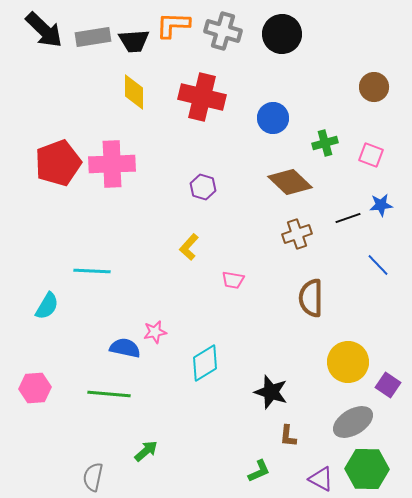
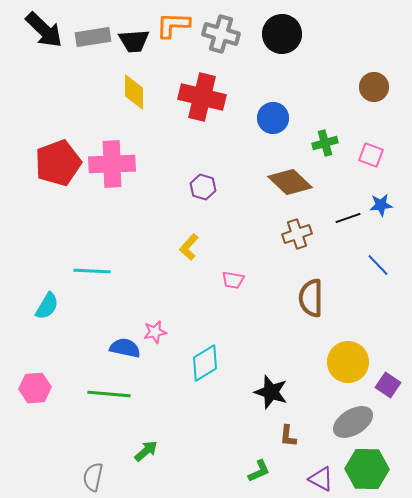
gray cross: moved 2 px left, 3 px down
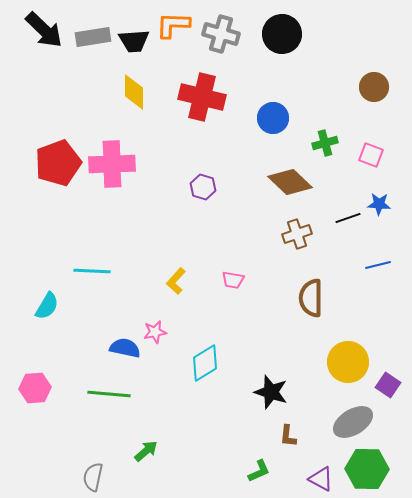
blue star: moved 2 px left, 1 px up; rotated 10 degrees clockwise
yellow L-shape: moved 13 px left, 34 px down
blue line: rotated 60 degrees counterclockwise
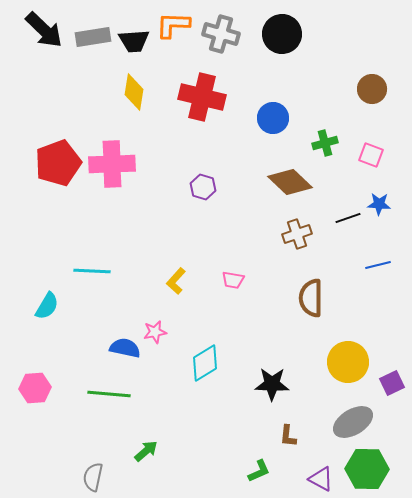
brown circle: moved 2 px left, 2 px down
yellow diamond: rotated 9 degrees clockwise
purple square: moved 4 px right, 2 px up; rotated 30 degrees clockwise
black star: moved 1 px right, 8 px up; rotated 16 degrees counterclockwise
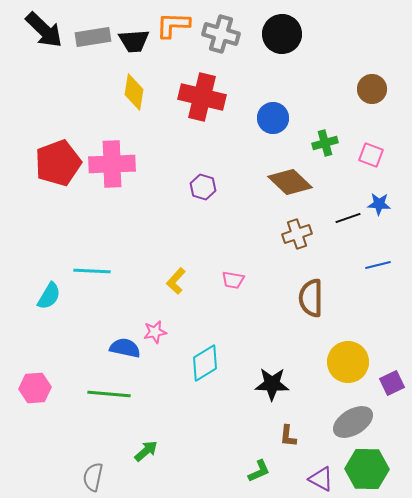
cyan semicircle: moved 2 px right, 10 px up
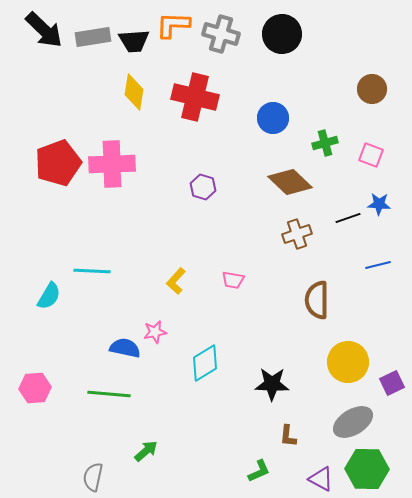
red cross: moved 7 px left
brown semicircle: moved 6 px right, 2 px down
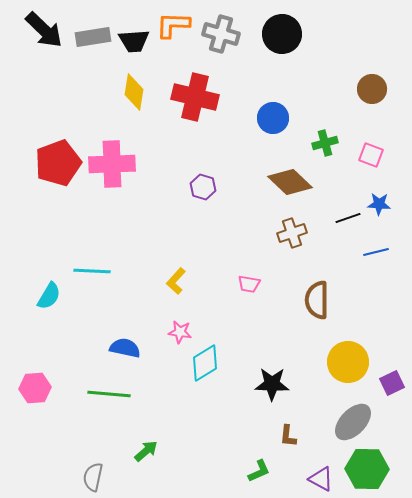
brown cross: moved 5 px left, 1 px up
blue line: moved 2 px left, 13 px up
pink trapezoid: moved 16 px right, 4 px down
pink star: moved 25 px right; rotated 20 degrees clockwise
gray ellipse: rotated 15 degrees counterclockwise
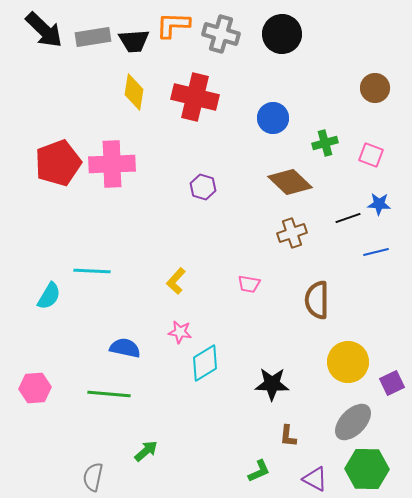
brown circle: moved 3 px right, 1 px up
purple triangle: moved 6 px left
